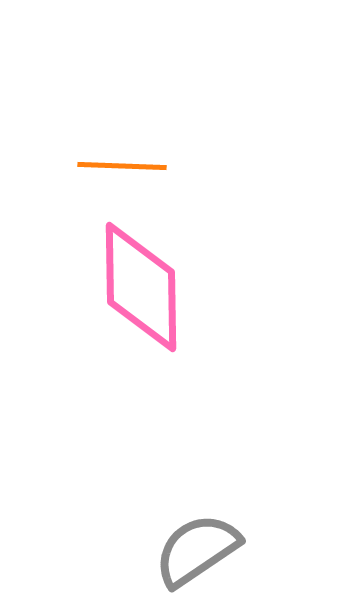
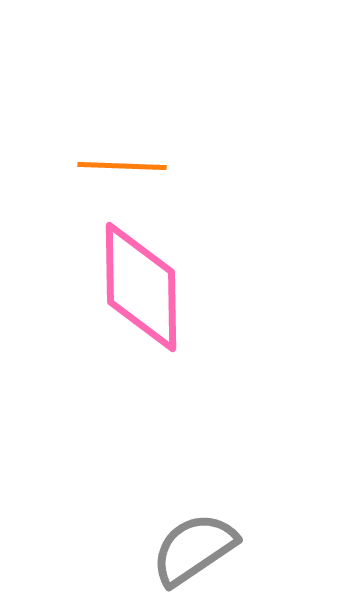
gray semicircle: moved 3 px left, 1 px up
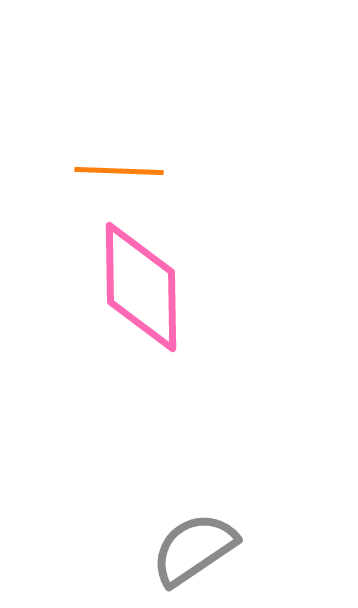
orange line: moved 3 px left, 5 px down
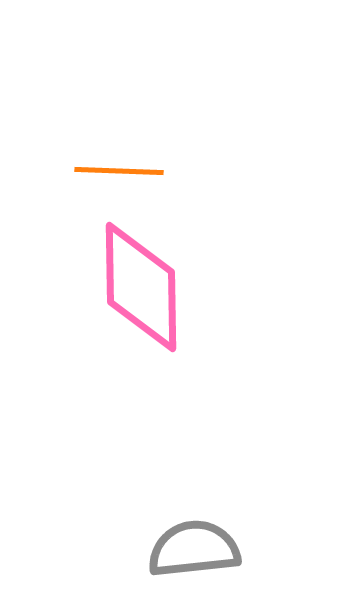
gray semicircle: rotated 28 degrees clockwise
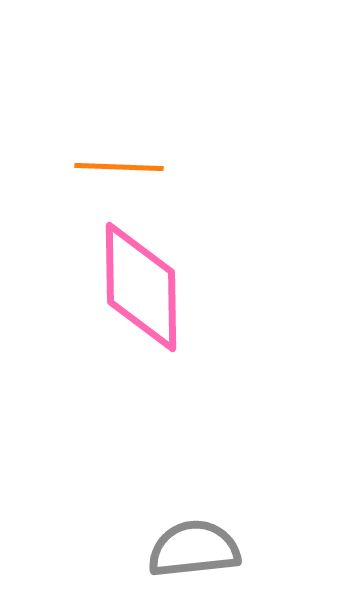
orange line: moved 4 px up
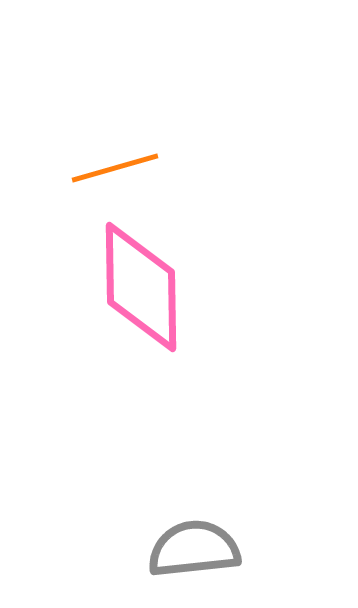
orange line: moved 4 px left, 1 px down; rotated 18 degrees counterclockwise
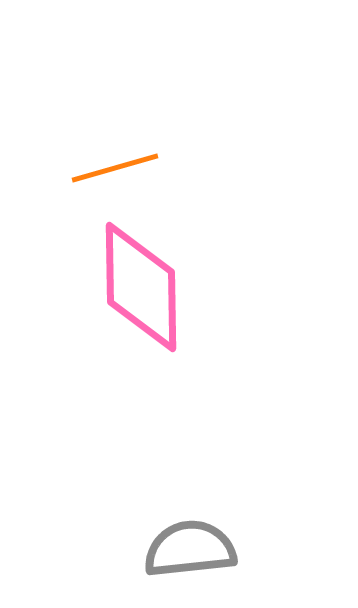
gray semicircle: moved 4 px left
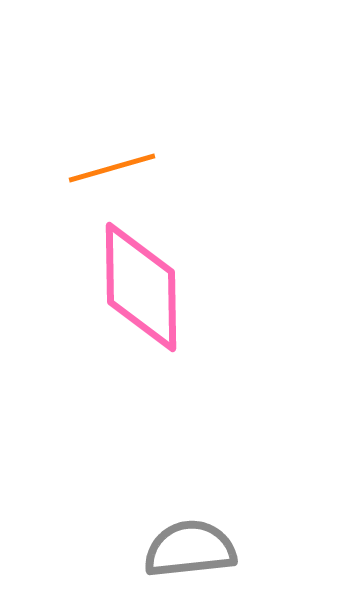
orange line: moved 3 px left
